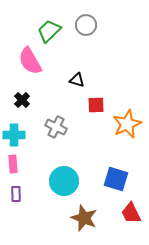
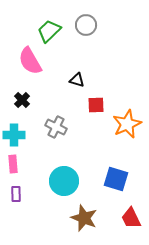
red trapezoid: moved 5 px down
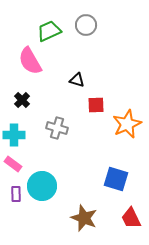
green trapezoid: rotated 20 degrees clockwise
gray cross: moved 1 px right, 1 px down; rotated 10 degrees counterclockwise
pink rectangle: rotated 48 degrees counterclockwise
cyan circle: moved 22 px left, 5 px down
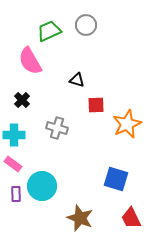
brown star: moved 4 px left
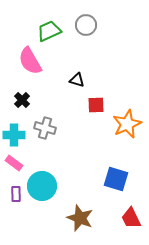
gray cross: moved 12 px left
pink rectangle: moved 1 px right, 1 px up
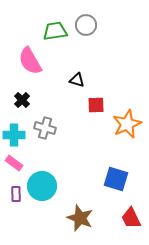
green trapezoid: moved 6 px right; rotated 15 degrees clockwise
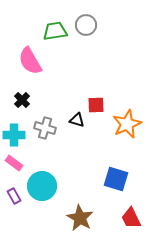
black triangle: moved 40 px down
purple rectangle: moved 2 px left, 2 px down; rotated 28 degrees counterclockwise
brown star: rotated 8 degrees clockwise
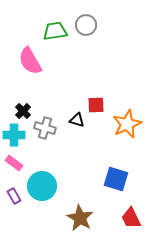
black cross: moved 1 px right, 11 px down
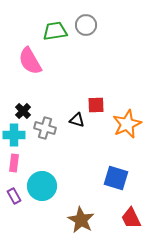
pink rectangle: rotated 60 degrees clockwise
blue square: moved 1 px up
brown star: moved 1 px right, 2 px down
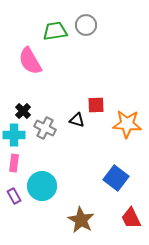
orange star: rotated 28 degrees clockwise
gray cross: rotated 10 degrees clockwise
blue square: rotated 20 degrees clockwise
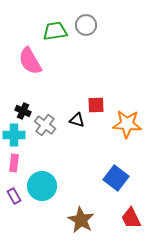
black cross: rotated 21 degrees counterclockwise
gray cross: moved 3 px up; rotated 10 degrees clockwise
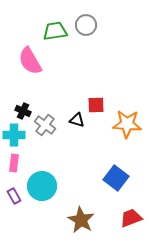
red trapezoid: rotated 95 degrees clockwise
